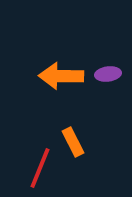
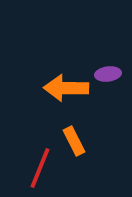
orange arrow: moved 5 px right, 12 px down
orange rectangle: moved 1 px right, 1 px up
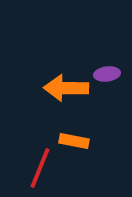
purple ellipse: moved 1 px left
orange rectangle: rotated 52 degrees counterclockwise
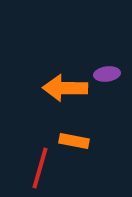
orange arrow: moved 1 px left
red line: rotated 6 degrees counterclockwise
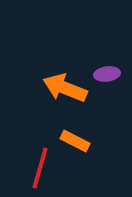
orange arrow: rotated 21 degrees clockwise
orange rectangle: moved 1 px right; rotated 16 degrees clockwise
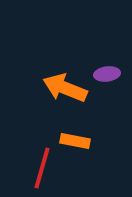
orange rectangle: rotated 16 degrees counterclockwise
red line: moved 2 px right
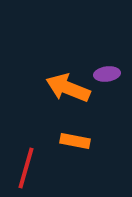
orange arrow: moved 3 px right
red line: moved 16 px left
